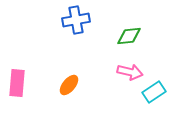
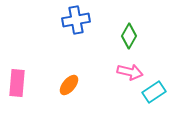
green diamond: rotated 55 degrees counterclockwise
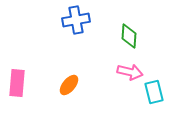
green diamond: rotated 25 degrees counterclockwise
cyan rectangle: rotated 70 degrees counterclockwise
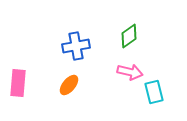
blue cross: moved 26 px down
green diamond: rotated 50 degrees clockwise
pink rectangle: moved 1 px right
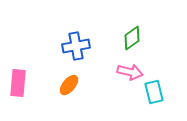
green diamond: moved 3 px right, 2 px down
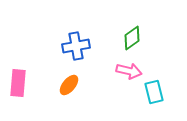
pink arrow: moved 1 px left, 1 px up
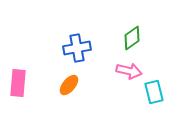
blue cross: moved 1 px right, 2 px down
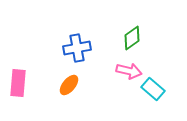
cyan rectangle: moved 1 px left, 3 px up; rotated 35 degrees counterclockwise
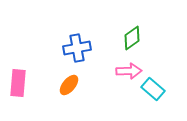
pink arrow: rotated 15 degrees counterclockwise
